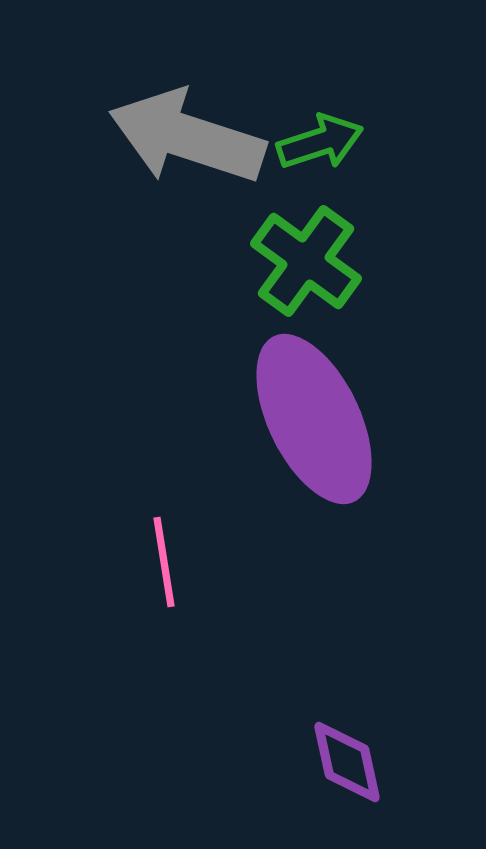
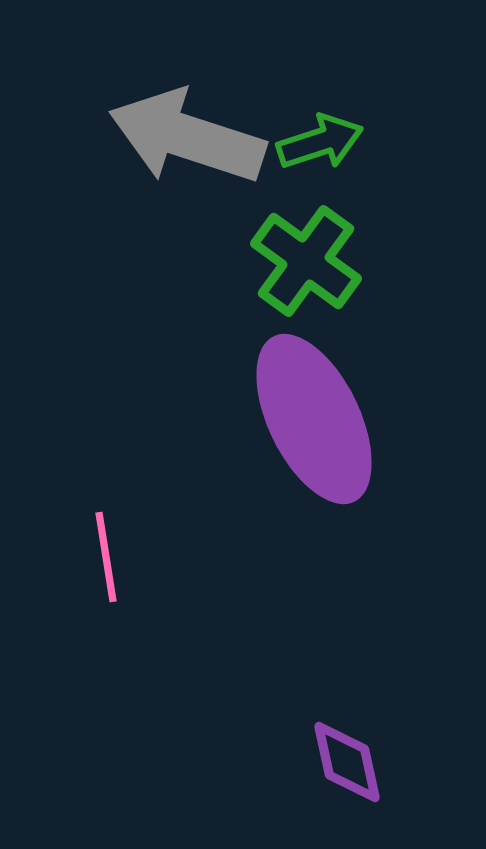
pink line: moved 58 px left, 5 px up
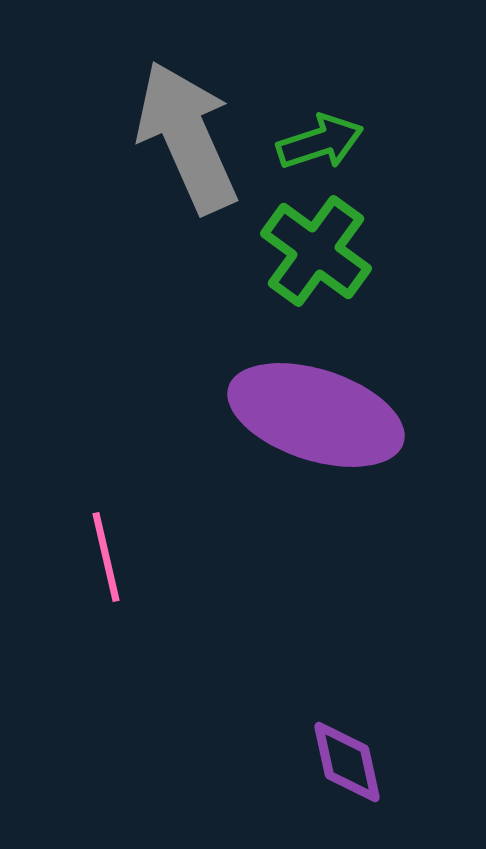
gray arrow: rotated 48 degrees clockwise
green cross: moved 10 px right, 10 px up
purple ellipse: moved 2 px right, 4 px up; rotated 46 degrees counterclockwise
pink line: rotated 4 degrees counterclockwise
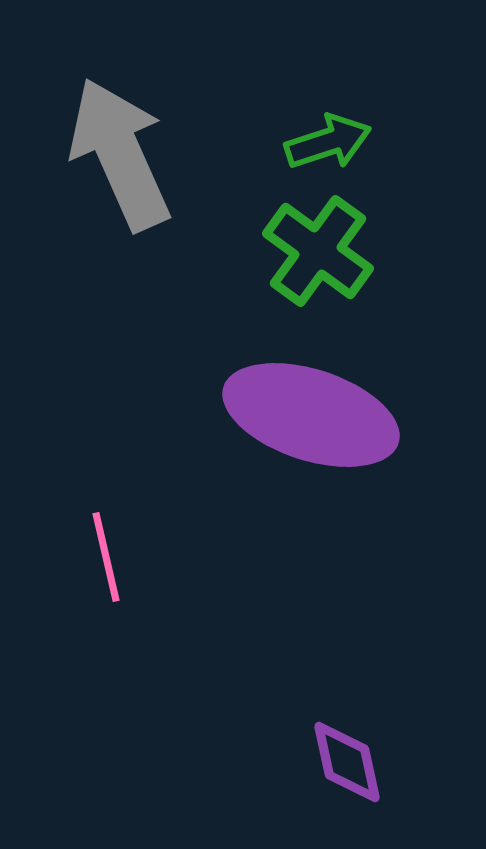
gray arrow: moved 67 px left, 17 px down
green arrow: moved 8 px right
green cross: moved 2 px right
purple ellipse: moved 5 px left
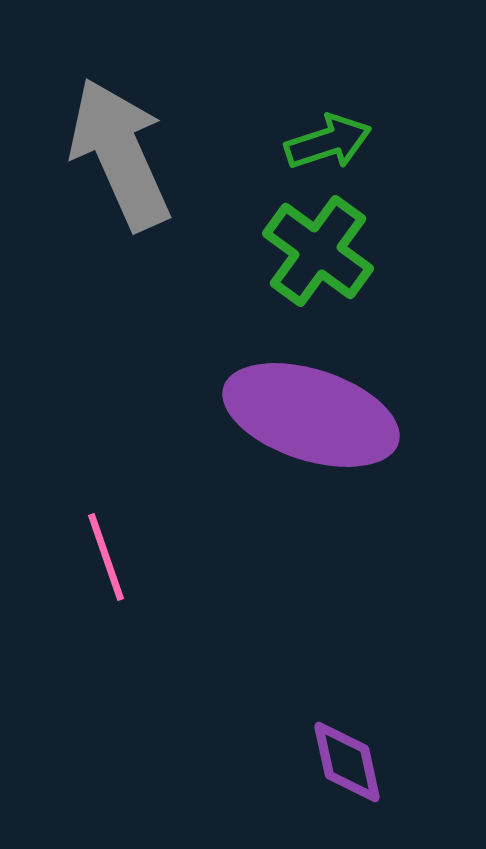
pink line: rotated 6 degrees counterclockwise
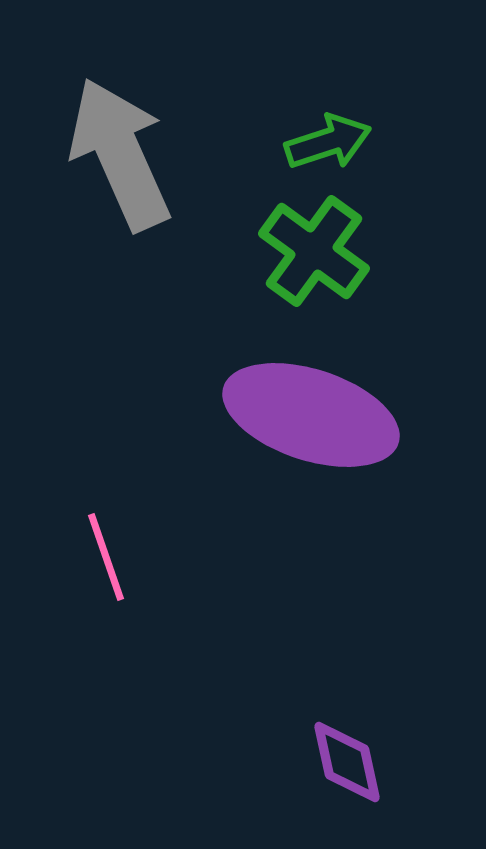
green cross: moved 4 px left
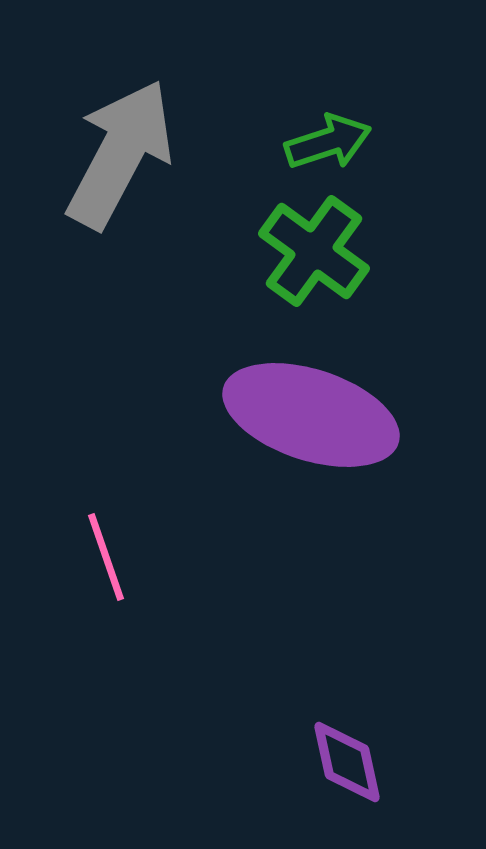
gray arrow: rotated 52 degrees clockwise
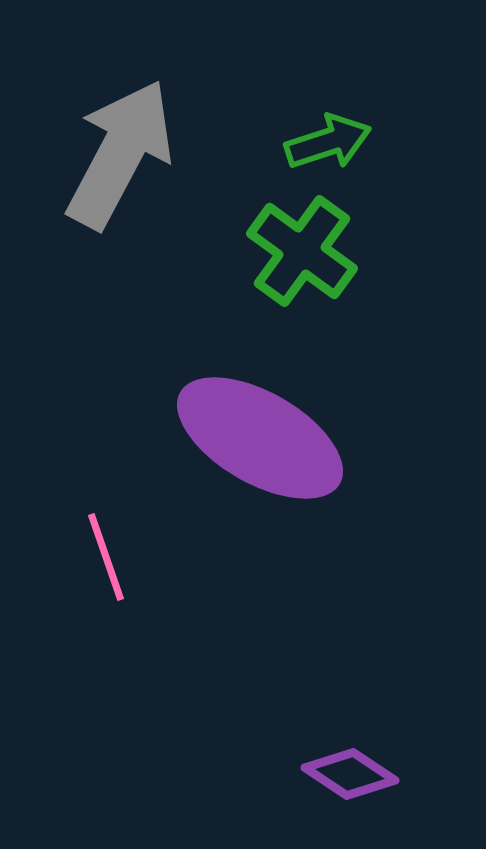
green cross: moved 12 px left
purple ellipse: moved 51 px left, 23 px down; rotated 12 degrees clockwise
purple diamond: moved 3 px right, 12 px down; rotated 44 degrees counterclockwise
